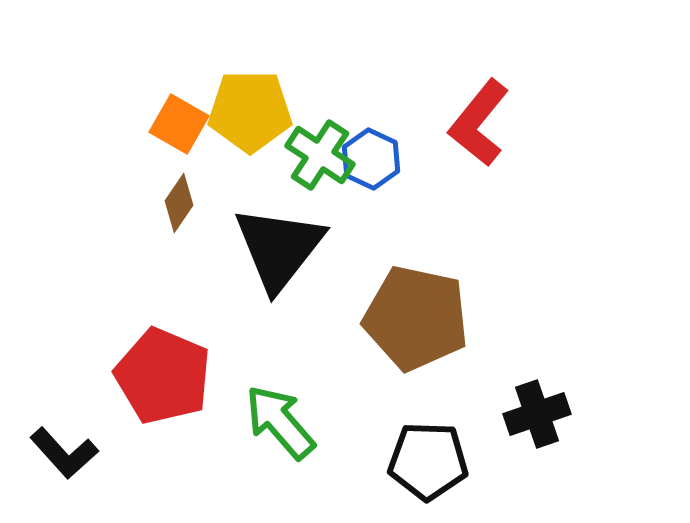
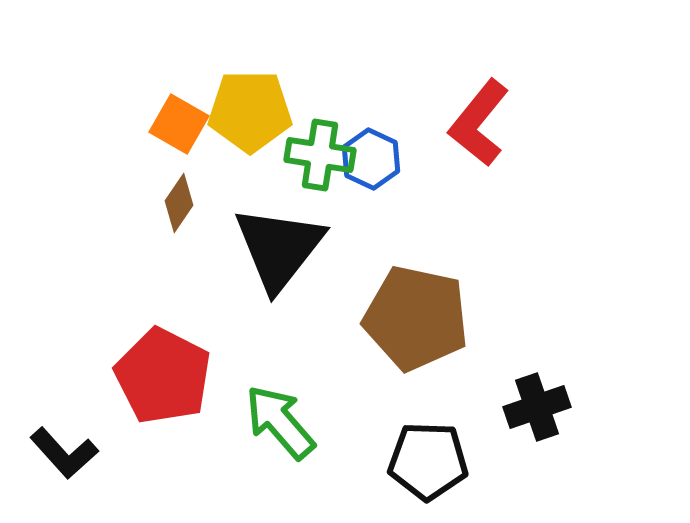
green cross: rotated 24 degrees counterclockwise
red pentagon: rotated 4 degrees clockwise
black cross: moved 7 px up
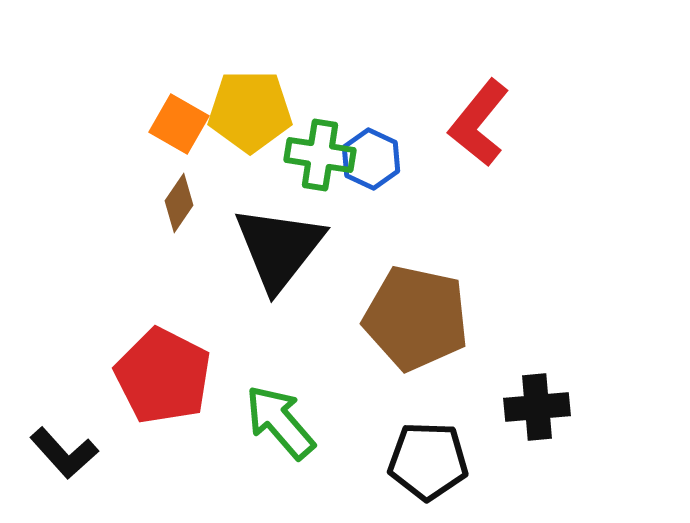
black cross: rotated 14 degrees clockwise
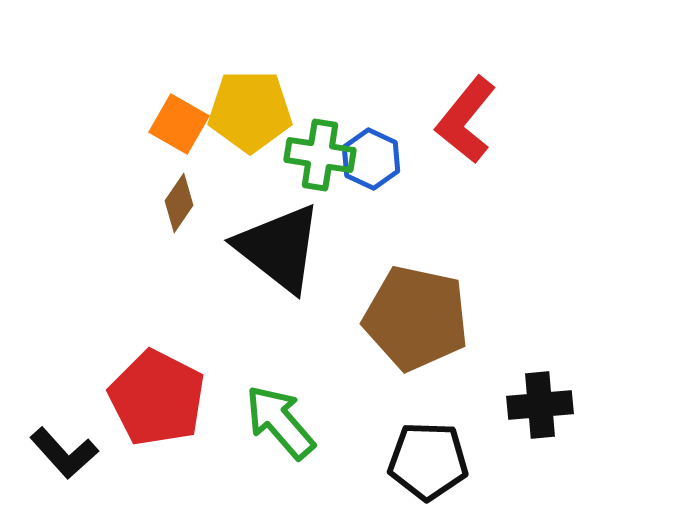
red L-shape: moved 13 px left, 3 px up
black triangle: rotated 30 degrees counterclockwise
red pentagon: moved 6 px left, 22 px down
black cross: moved 3 px right, 2 px up
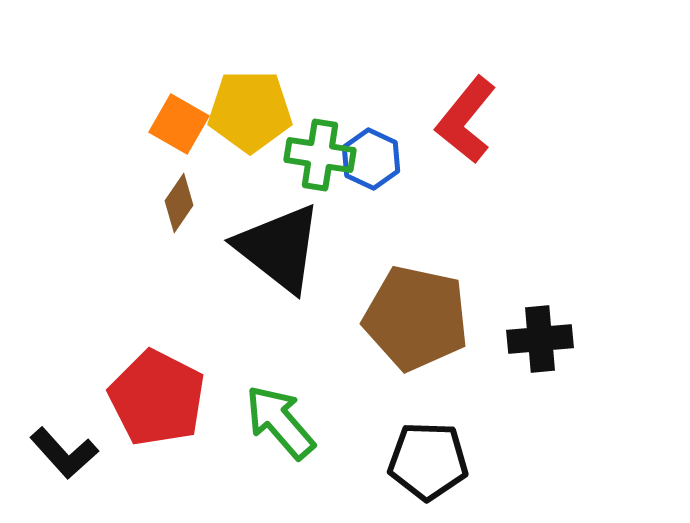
black cross: moved 66 px up
